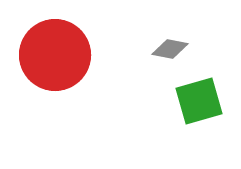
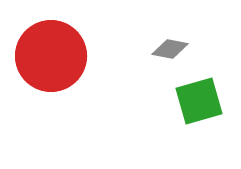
red circle: moved 4 px left, 1 px down
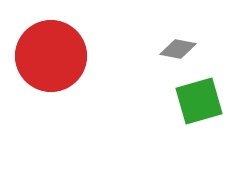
gray diamond: moved 8 px right
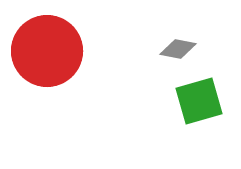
red circle: moved 4 px left, 5 px up
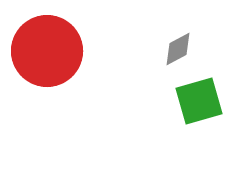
gray diamond: rotated 39 degrees counterclockwise
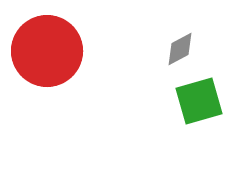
gray diamond: moved 2 px right
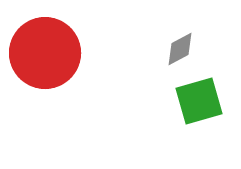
red circle: moved 2 px left, 2 px down
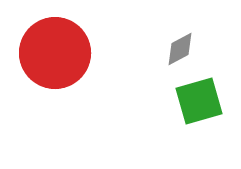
red circle: moved 10 px right
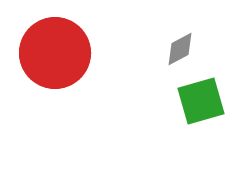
green square: moved 2 px right
